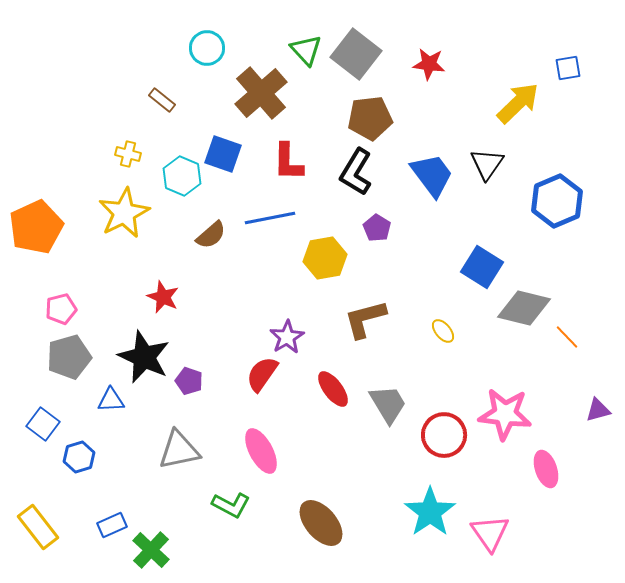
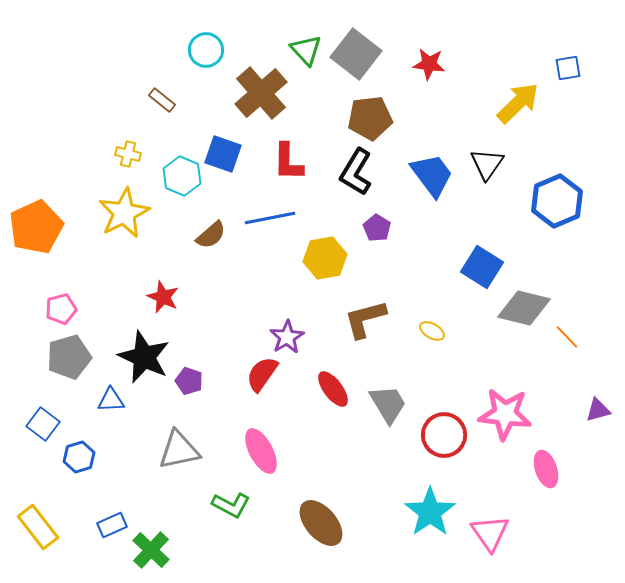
cyan circle at (207, 48): moved 1 px left, 2 px down
yellow ellipse at (443, 331): moved 11 px left; rotated 20 degrees counterclockwise
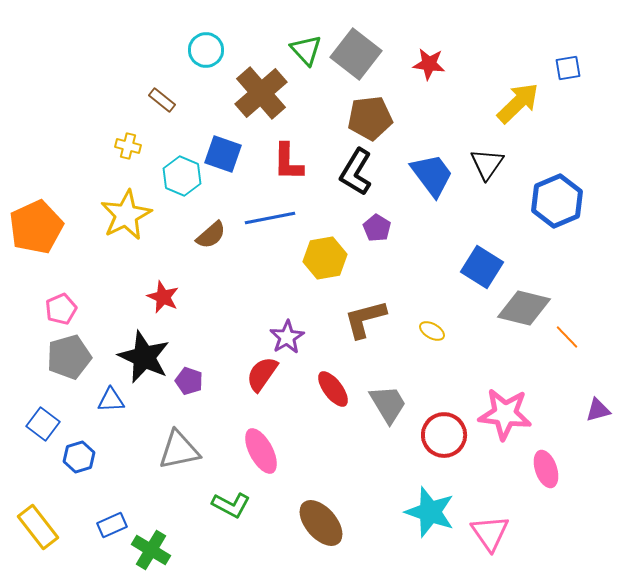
yellow cross at (128, 154): moved 8 px up
yellow star at (124, 213): moved 2 px right, 2 px down
pink pentagon at (61, 309): rotated 8 degrees counterclockwise
cyan star at (430, 512): rotated 18 degrees counterclockwise
green cross at (151, 550): rotated 12 degrees counterclockwise
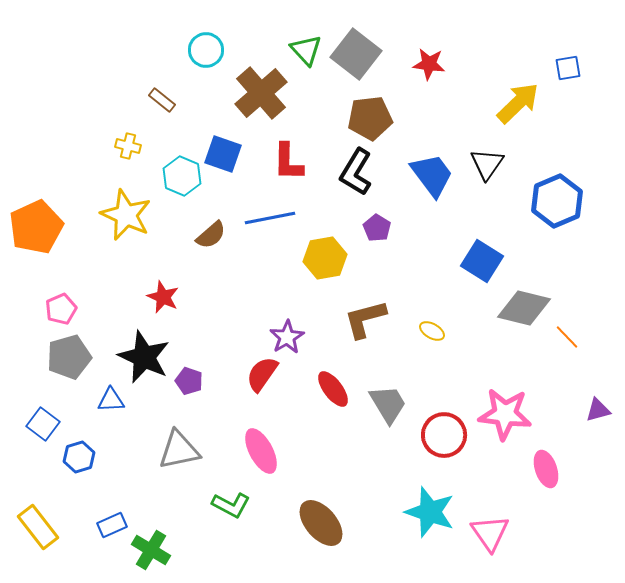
yellow star at (126, 215): rotated 21 degrees counterclockwise
blue square at (482, 267): moved 6 px up
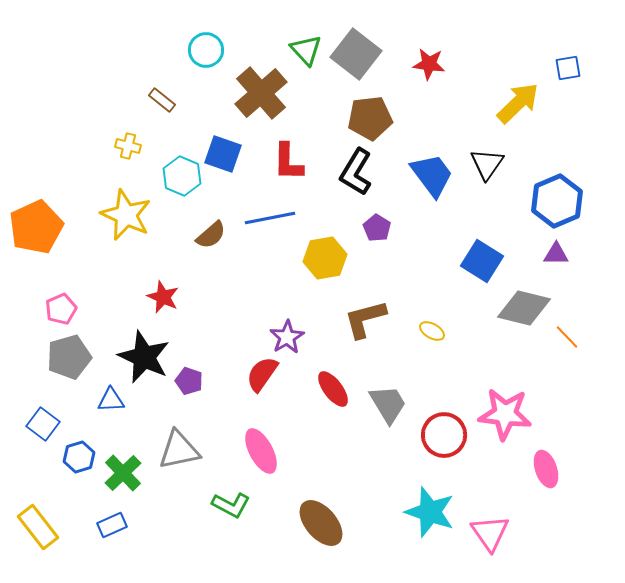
purple triangle at (598, 410): moved 42 px left, 156 px up; rotated 16 degrees clockwise
green cross at (151, 550): moved 28 px left, 77 px up; rotated 15 degrees clockwise
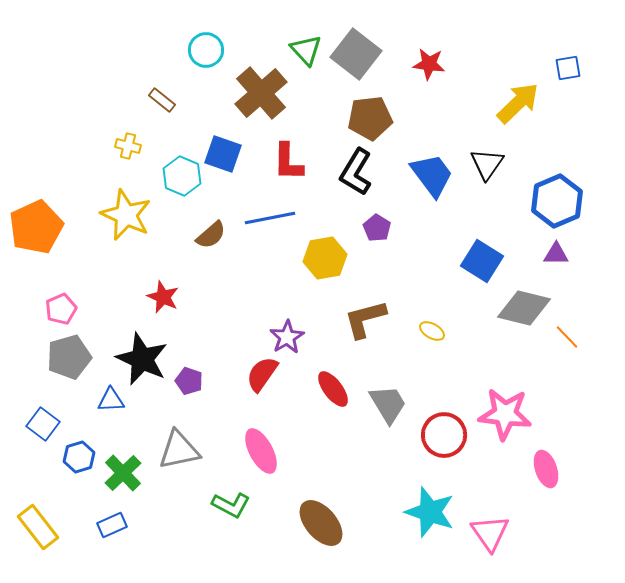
black star at (144, 357): moved 2 px left, 2 px down
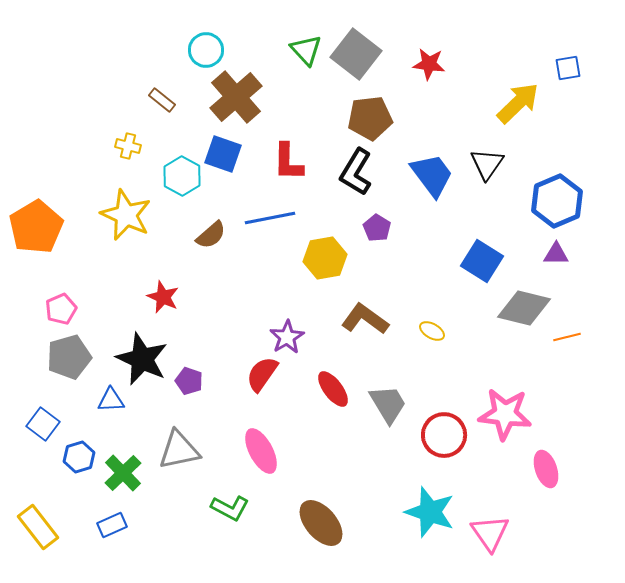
brown cross at (261, 93): moved 25 px left, 4 px down
cyan hexagon at (182, 176): rotated 6 degrees clockwise
orange pentagon at (36, 227): rotated 6 degrees counterclockwise
brown L-shape at (365, 319): rotated 51 degrees clockwise
orange line at (567, 337): rotated 60 degrees counterclockwise
green L-shape at (231, 505): moved 1 px left, 3 px down
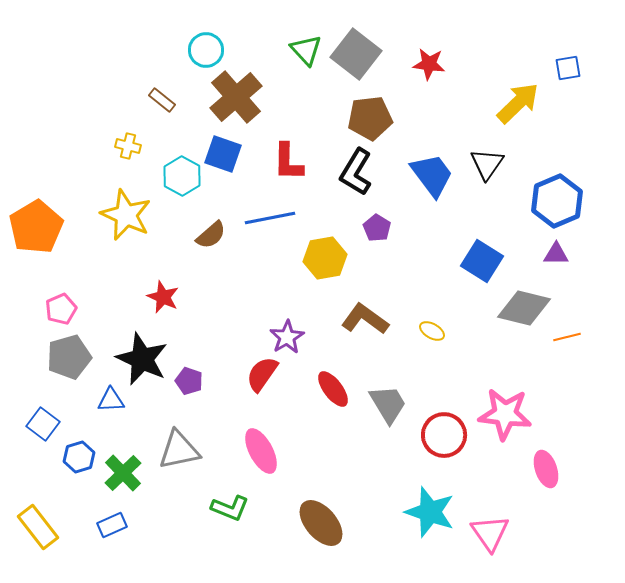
green L-shape at (230, 508): rotated 6 degrees counterclockwise
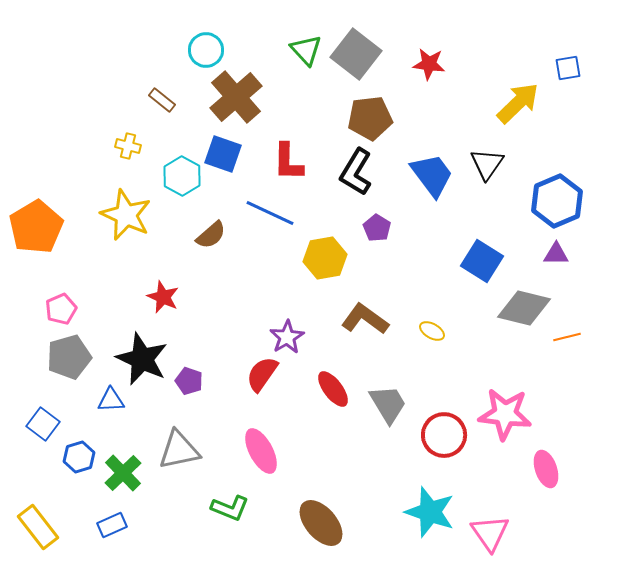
blue line at (270, 218): moved 5 px up; rotated 36 degrees clockwise
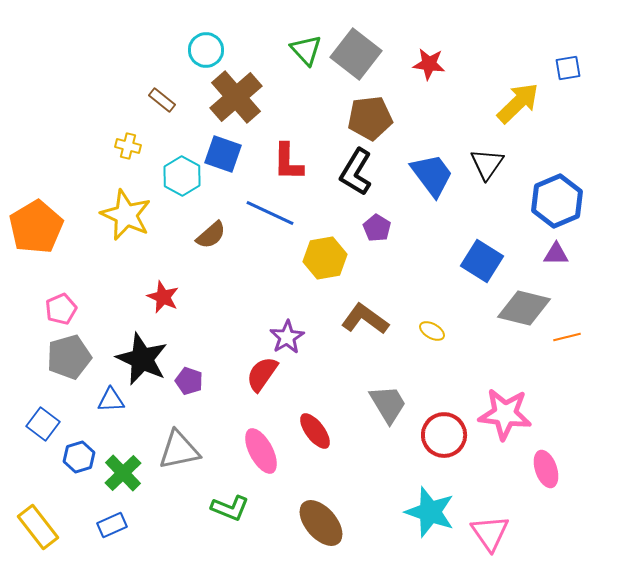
red ellipse at (333, 389): moved 18 px left, 42 px down
